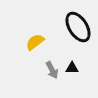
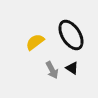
black ellipse: moved 7 px left, 8 px down
black triangle: rotated 32 degrees clockwise
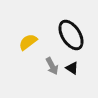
yellow semicircle: moved 7 px left
gray arrow: moved 4 px up
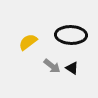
black ellipse: rotated 56 degrees counterclockwise
gray arrow: rotated 24 degrees counterclockwise
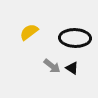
black ellipse: moved 4 px right, 3 px down
yellow semicircle: moved 1 px right, 10 px up
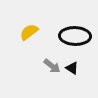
black ellipse: moved 2 px up
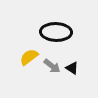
yellow semicircle: moved 25 px down
black ellipse: moved 19 px left, 4 px up
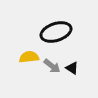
black ellipse: rotated 20 degrees counterclockwise
yellow semicircle: rotated 30 degrees clockwise
